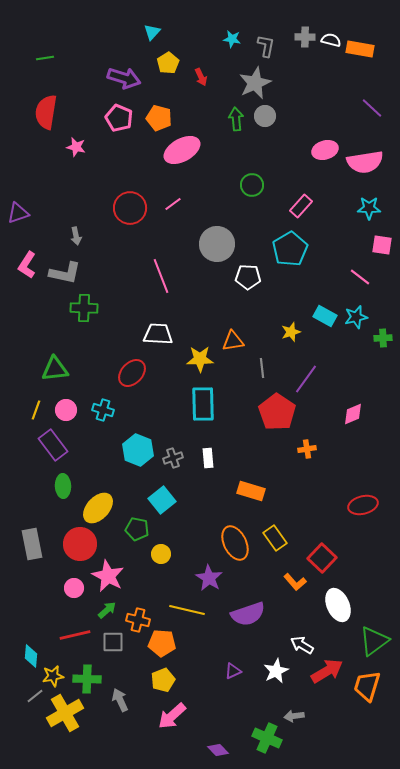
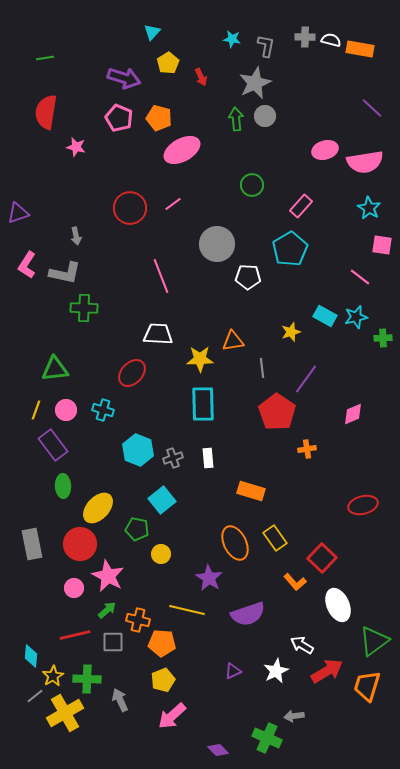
cyan star at (369, 208): rotated 30 degrees clockwise
yellow star at (53, 676): rotated 20 degrees counterclockwise
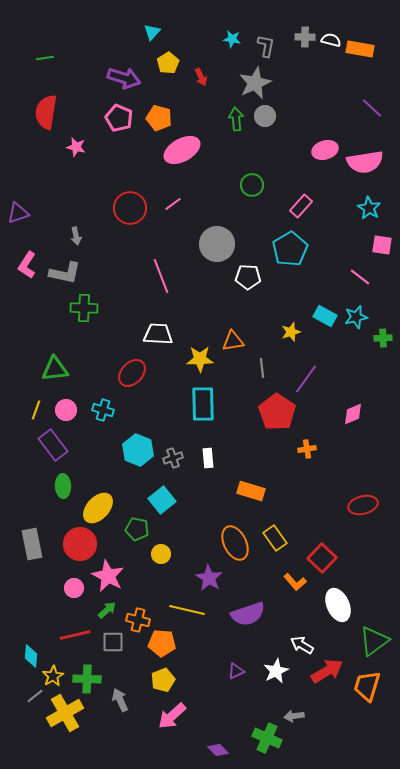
purple triangle at (233, 671): moved 3 px right
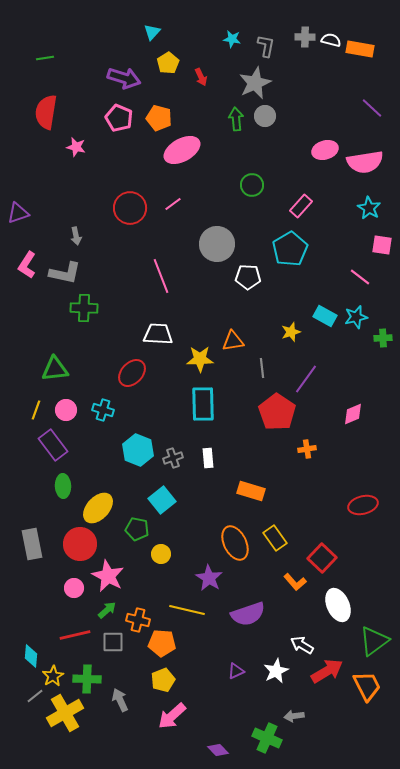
orange trapezoid at (367, 686): rotated 136 degrees clockwise
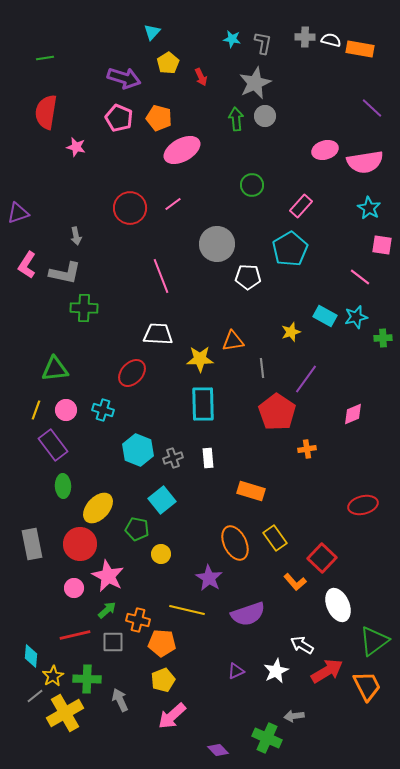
gray L-shape at (266, 46): moved 3 px left, 3 px up
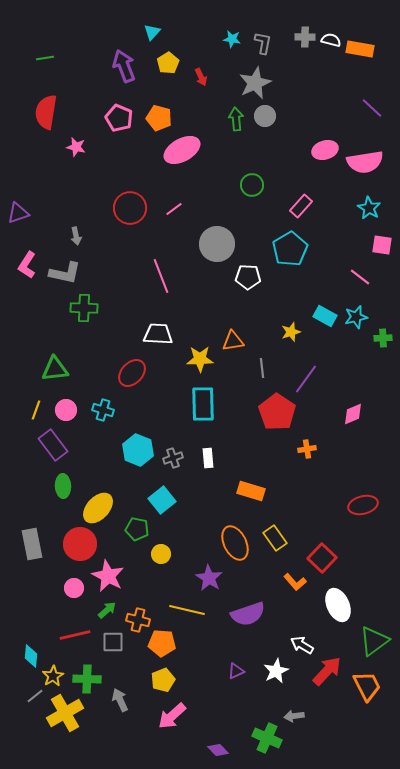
purple arrow at (124, 78): moved 12 px up; rotated 128 degrees counterclockwise
pink line at (173, 204): moved 1 px right, 5 px down
red arrow at (327, 671): rotated 16 degrees counterclockwise
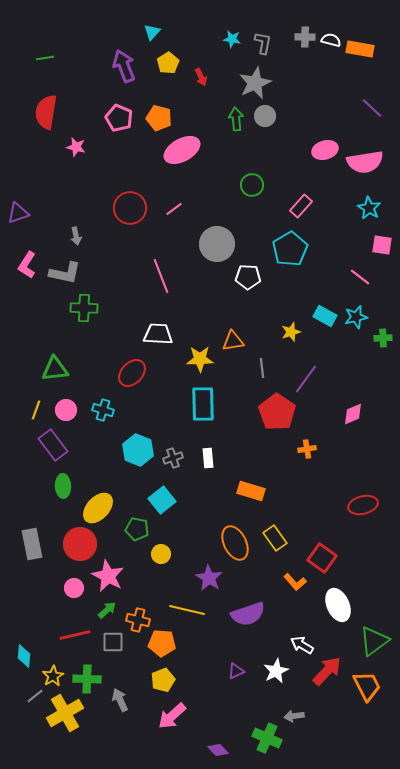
red square at (322, 558): rotated 8 degrees counterclockwise
cyan diamond at (31, 656): moved 7 px left
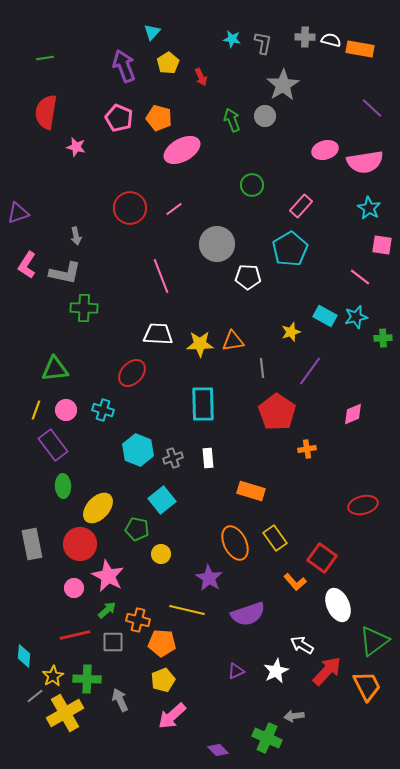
gray star at (255, 83): moved 28 px right, 2 px down; rotated 8 degrees counterclockwise
green arrow at (236, 119): moved 4 px left, 1 px down; rotated 15 degrees counterclockwise
yellow star at (200, 359): moved 15 px up
purple line at (306, 379): moved 4 px right, 8 px up
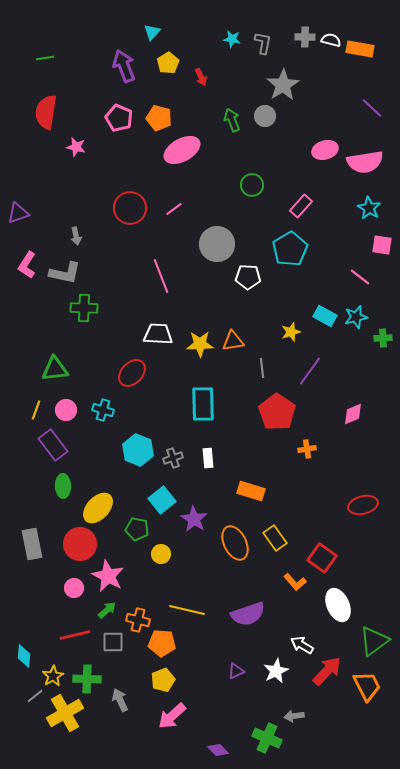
purple star at (209, 578): moved 15 px left, 59 px up
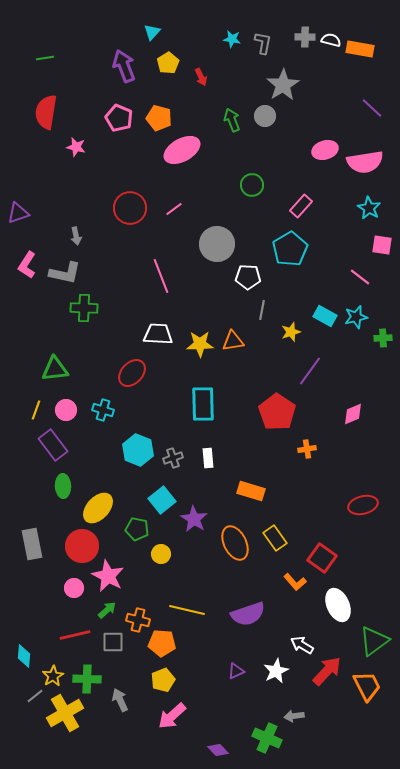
gray line at (262, 368): moved 58 px up; rotated 18 degrees clockwise
red circle at (80, 544): moved 2 px right, 2 px down
